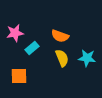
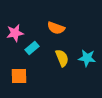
orange semicircle: moved 4 px left, 8 px up
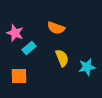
pink star: rotated 30 degrees clockwise
cyan rectangle: moved 3 px left
cyan star: moved 9 px down; rotated 18 degrees counterclockwise
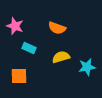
orange semicircle: moved 1 px right
pink star: moved 7 px up
cyan rectangle: rotated 64 degrees clockwise
yellow semicircle: moved 1 px left, 1 px up; rotated 84 degrees counterclockwise
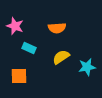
orange semicircle: rotated 24 degrees counterclockwise
yellow semicircle: rotated 18 degrees counterclockwise
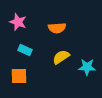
pink star: moved 3 px right, 4 px up
cyan rectangle: moved 4 px left, 2 px down
cyan star: rotated 12 degrees clockwise
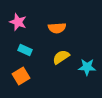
orange square: moved 2 px right; rotated 30 degrees counterclockwise
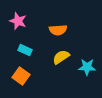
pink star: moved 1 px up
orange semicircle: moved 1 px right, 2 px down
orange square: rotated 24 degrees counterclockwise
